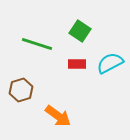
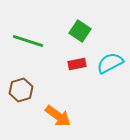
green line: moved 9 px left, 3 px up
red rectangle: rotated 12 degrees counterclockwise
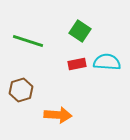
cyan semicircle: moved 3 px left, 1 px up; rotated 32 degrees clockwise
orange arrow: moved 1 px up; rotated 32 degrees counterclockwise
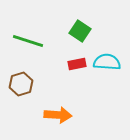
brown hexagon: moved 6 px up
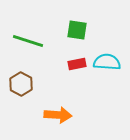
green square: moved 3 px left, 1 px up; rotated 25 degrees counterclockwise
brown hexagon: rotated 15 degrees counterclockwise
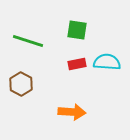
orange arrow: moved 14 px right, 3 px up
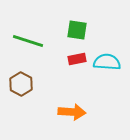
red rectangle: moved 5 px up
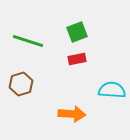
green square: moved 2 px down; rotated 30 degrees counterclockwise
cyan semicircle: moved 5 px right, 28 px down
brown hexagon: rotated 15 degrees clockwise
orange arrow: moved 2 px down
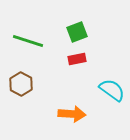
brown hexagon: rotated 15 degrees counterclockwise
cyan semicircle: rotated 32 degrees clockwise
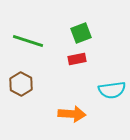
green square: moved 4 px right, 1 px down
cyan semicircle: rotated 136 degrees clockwise
